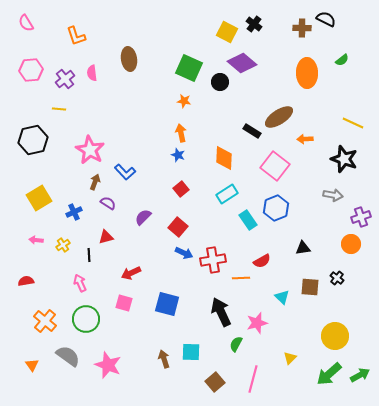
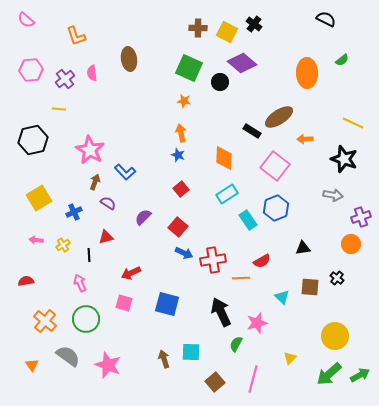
pink semicircle at (26, 23): moved 3 px up; rotated 18 degrees counterclockwise
brown cross at (302, 28): moved 104 px left
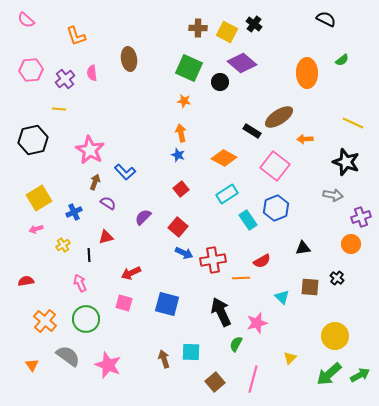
orange diamond at (224, 158): rotated 65 degrees counterclockwise
black star at (344, 159): moved 2 px right, 3 px down
pink arrow at (36, 240): moved 11 px up; rotated 24 degrees counterclockwise
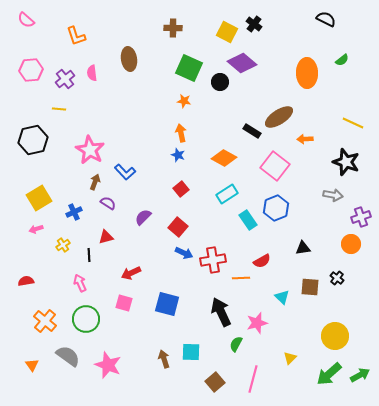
brown cross at (198, 28): moved 25 px left
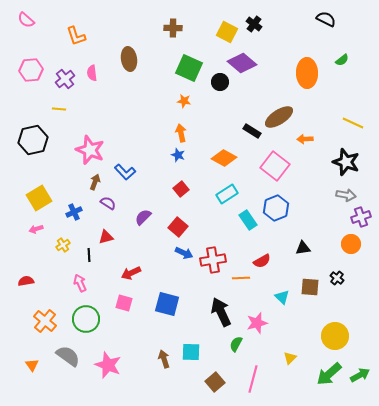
pink star at (90, 150): rotated 8 degrees counterclockwise
gray arrow at (333, 195): moved 13 px right
